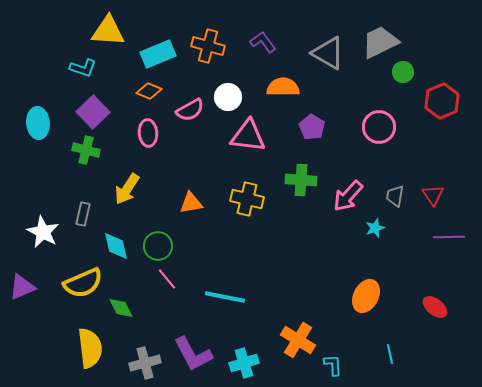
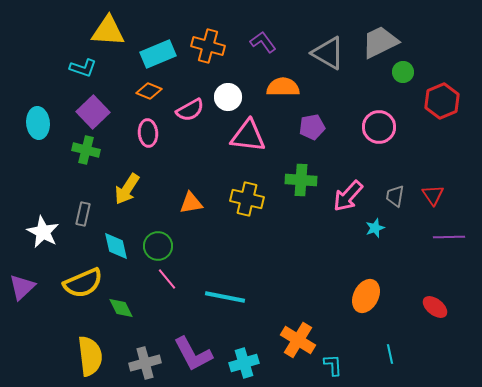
purple pentagon at (312, 127): rotated 30 degrees clockwise
purple triangle at (22, 287): rotated 20 degrees counterclockwise
yellow semicircle at (90, 348): moved 8 px down
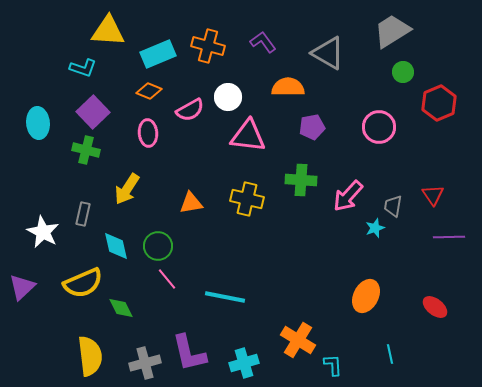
gray trapezoid at (380, 42): moved 12 px right, 11 px up; rotated 6 degrees counterclockwise
orange semicircle at (283, 87): moved 5 px right
red hexagon at (442, 101): moved 3 px left, 2 px down
gray trapezoid at (395, 196): moved 2 px left, 10 px down
purple L-shape at (193, 354): moved 4 px left, 1 px up; rotated 15 degrees clockwise
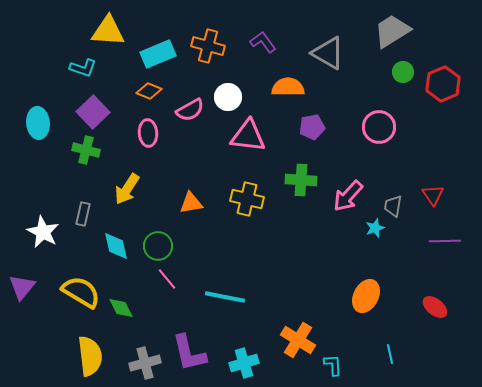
red hexagon at (439, 103): moved 4 px right, 19 px up
purple line at (449, 237): moved 4 px left, 4 px down
yellow semicircle at (83, 283): moved 2 px left, 9 px down; rotated 126 degrees counterclockwise
purple triangle at (22, 287): rotated 8 degrees counterclockwise
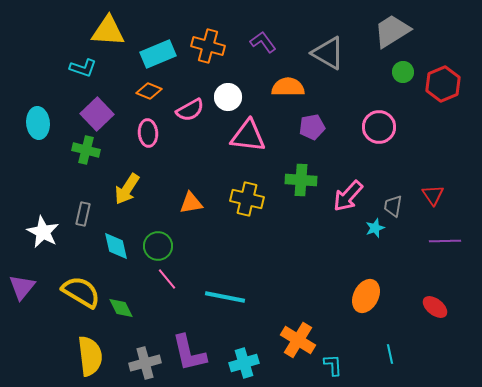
purple square at (93, 112): moved 4 px right, 2 px down
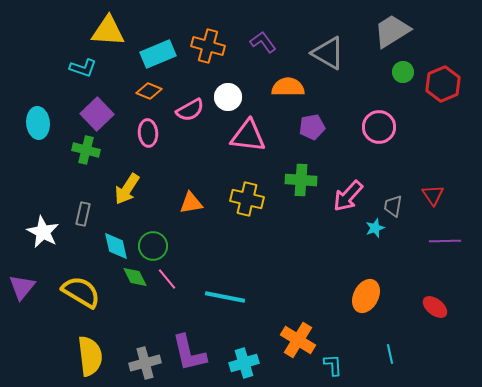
green circle at (158, 246): moved 5 px left
green diamond at (121, 308): moved 14 px right, 31 px up
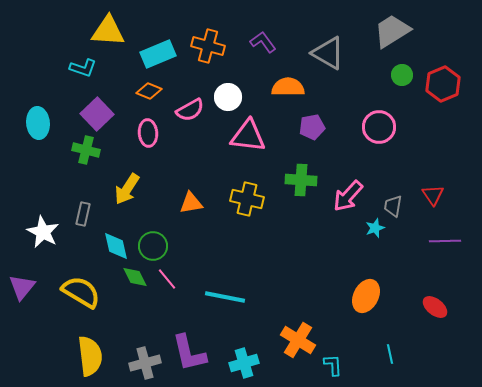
green circle at (403, 72): moved 1 px left, 3 px down
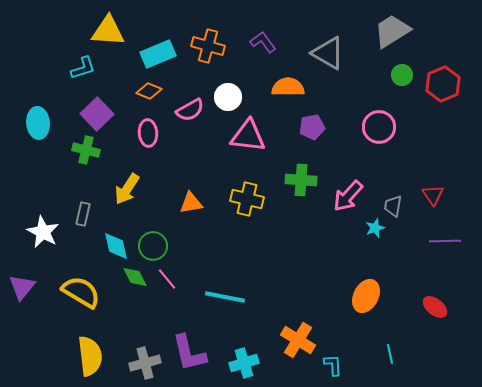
cyan L-shape at (83, 68): rotated 36 degrees counterclockwise
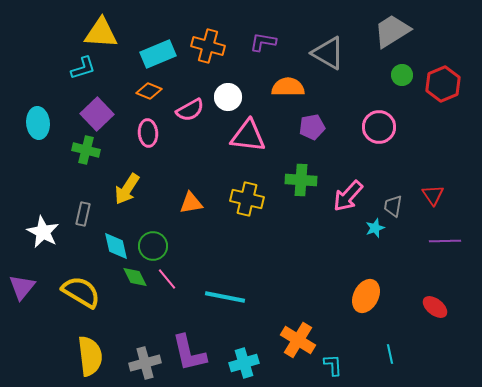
yellow triangle at (108, 31): moved 7 px left, 2 px down
purple L-shape at (263, 42): rotated 44 degrees counterclockwise
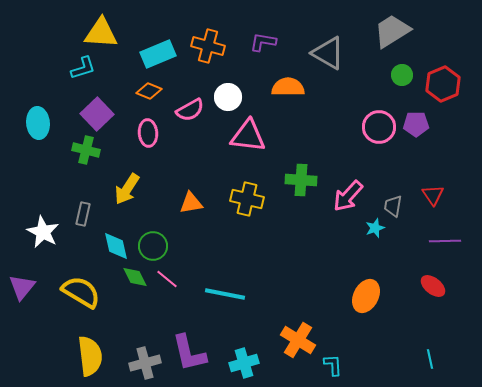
purple pentagon at (312, 127): moved 104 px right, 3 px up; rotated 10 degrees clockwise
pink line at (167, 279): rotated 10 degrees counterclockwise
cyan line at (225, 297): moved 3 px up
red ellipse at (435, 307): moved 2 px left, 21 px up
cyan line at (390, 354): moved 40 px right, 5 px down
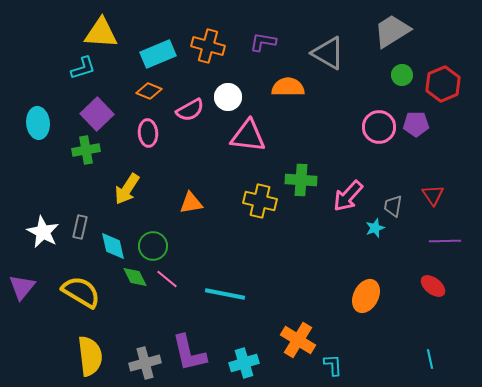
green cross at (86, 150): rotated 24 degrees counterclockwise
yellow cross at (247, 199): moved 13 px right, 2 px down
gray rectangle at (83, 214): moved 3 px left, 13 px down
cyan diamond at (116, 246): moved 3 px left
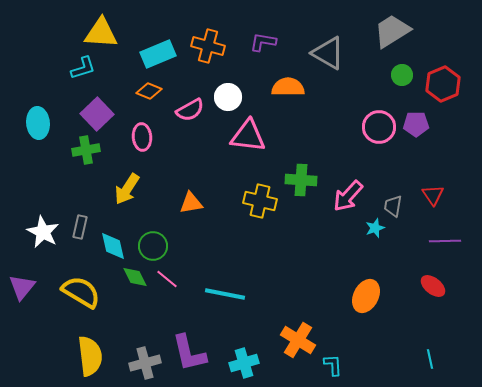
pink ellipse at (148, 133): moved 6 px left, 4 px down
